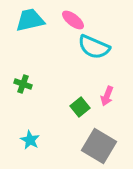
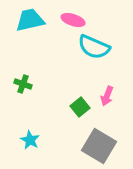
pink ellipse: rotated 20 degrees counterclockwise
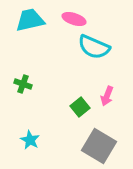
pink ellipse: moved 1 px right, 1 px up
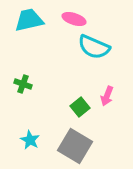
cyan trapezoid: moved 1 px left
gray square: moved 24 px left
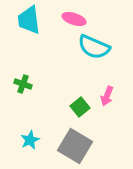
cyan trapezoid: rotated 84 degrees counterclockwise
cyan star: rotated 18 degrees clockwise
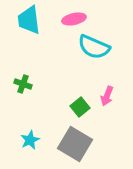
pink ellipse: rotated 30 degrees counterclockwise
gray square: moved 2 px up
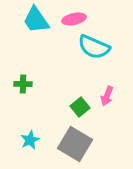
cyan trapezoid: moved 7 px right; rotated 28 degrees counterclockwise
green cross: rotated 18 degrees counterclockwise
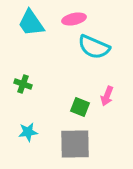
cyan trapezoid: moved 5 px left, 3 px down
green cross: rotated 18 degrees clockwise
green square: rotated 30 degrees counterclockwise
cyan star: moved 2 px left, 8 px up; rotated 18 degrees clockwise
gray square: rotated 32 degrees counterclockwise
